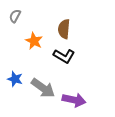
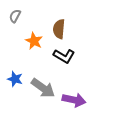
brown semicircle: moved 5 px left
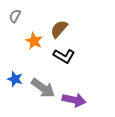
brown semicircle: rotated 36 degrees clockwise
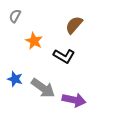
brown semicircle: moved 15 px right, 4 px up
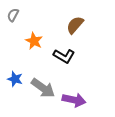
gray semicircle: moved 2 px left, 1 px up
brown semicircle: moved 1 px right
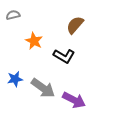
gray semicircle: rotated 48 degrees clockwise
blue star: rotated 28 degrees counterclockwise
purple arrow: rotated 15 degrees clockwise
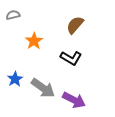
orange star: rotated 12 degrees clockwise
black L-shape: moved 7 px right, 2 px down
blue star: rotated 21 degrees counterclockwise
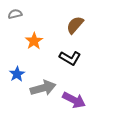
gray semicircle: moved 2 px right, 1 px up
black L-shape: moved 1 px left
blue star: moved 2 px right, 5 px up
gray arrow: rotated 50 degrees counterclockwise
